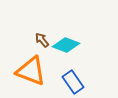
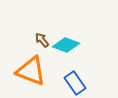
blue rectangle: moved 2 px right, 1 px down
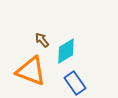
cyan diamond: moved 6 px down; rotated 52 degrees counterclockwise
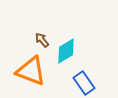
blue rectangle: moved 9 px right
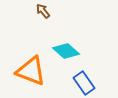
brown arrow: moved 1 px right, 29 px up
cyan diamond: rotated 72 degrees clockwise
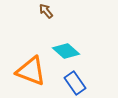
brown arrow: moved 3 px right
blue rectangle: moved 9 px left
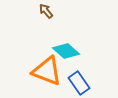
orange triangle: moved 16 px right
blue rectangle: moved 4 px right
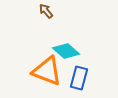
blue rectangle: moved 5 px up; rotated 50 degrees clockwise
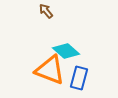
orange triangle: moved 3 px right, 1 px up
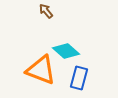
orange triangle: moved 9 px left
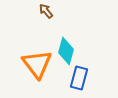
cyan diamond: rotated 64 degrees clockwise
orange triangle: moved 4 px left, 6 px up; rotated 32 degrees clockwise
